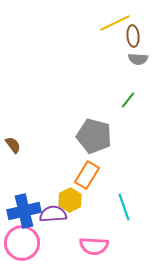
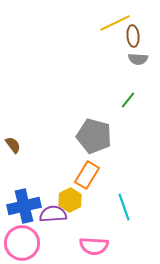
blue cross: moved 5 px up
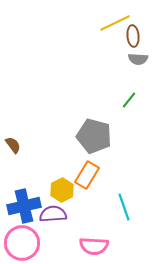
green line: moved 1 px right
yellow hexagon: moved 8 px left, 10 px up
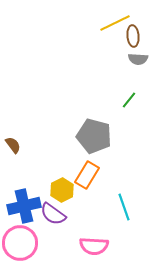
purple semicircle: rotated 140 degrees counterclockwise
pink circle: moved 2 px left
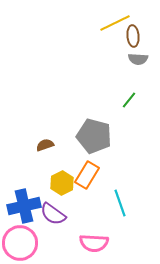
brown semicircle: moved 32 px right; rotated 72 degrees counterclockwise
yellow hexagon: moved 7 px up
cyan line: moved 4 px left, 4 px up
pink semicircle: moved 3 px up
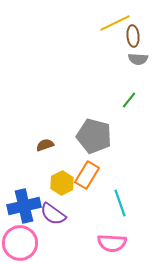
pink semicircle: moved 18 px right
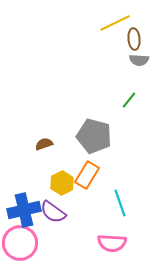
brown ellipse: moved 1 px right, 3 px down
gray semicircle: moved 1 px right, 1 px down
brown semicircle: moved 1 px left, 1 px up
blue cross: moved 4 px down
purple semicircle: moved 2 px up
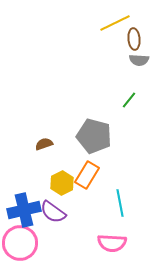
cyan line: rotated 8 degrees clockwise
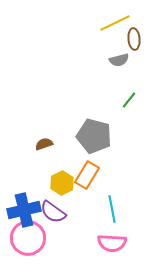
gray semicircle: moved 20 px left; rotated 18 degrees counterclockwise
cyan line: moved 8 px left, 6 px down
pink circle: moved 8 px right, 5 px up
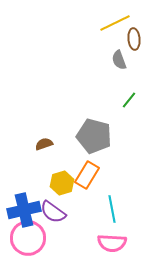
gray semicircle: rotated 84 degrees clockwise
yellow hexagon: rotated 10 degrees clockwise
